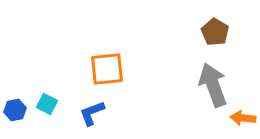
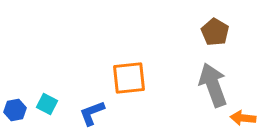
orange square: moved 22 px right, 9 px down
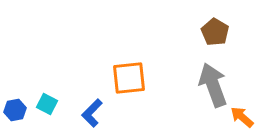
blue L-shape: rotated 24 degrees counterclockwise
orange arrow: moved 1 px left, 1 px up; rotated 35 degrees clockwise
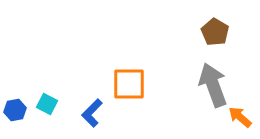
orange square: moved 6 px down; rotated 6 degrees clockwise
orange arrow: moved 2 px left
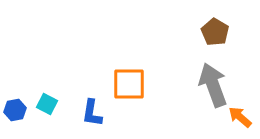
blue L-shape: rotated 36 degrees counterclockwise
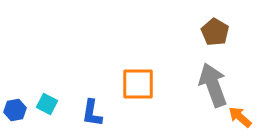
orange square: moved 9 px right
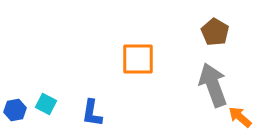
orange square: moved 25 px up
cyan square: moved 1 px left
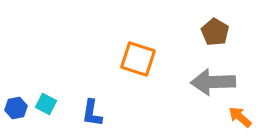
orange square: rotated 18 degrees clockwise
gray arrow: moved 3 px up; rotated 72 degrees counterclockwise
blue hexagon: moved 1 px right, 2 px up
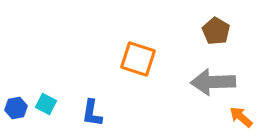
brown pentagon: moved 1 px right, 1 px up
orange arrow: moved 1 px right
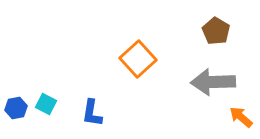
orange square: rotated 30 degrees clockwise
